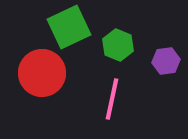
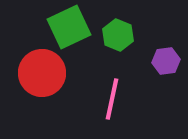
green hexagon: moved 10 px up
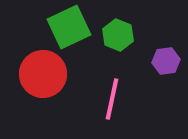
red circle: moved 1 px right, 1 px down
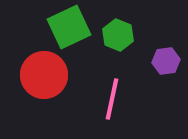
red circle: moved 1 px right, 1 px down
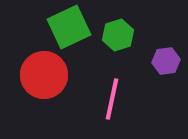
green hexagon: rotated 20 degrees clockwise
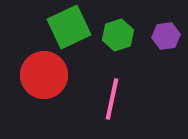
purple hexagon: moved 25 px up
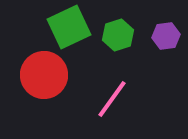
pink line: rotated 24 degrees clockwise
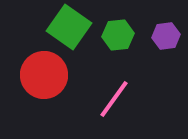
green square: rotated 30 degrees counterclockwise
green hexagon: rotated 12 degrees clockwise
pink line: moved 2 px right
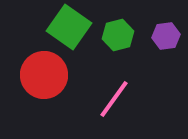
green hexagon: rotated 8 degrees counterclockwise
